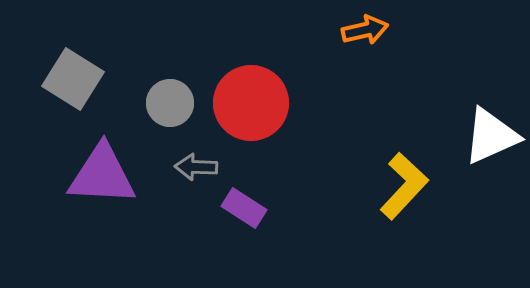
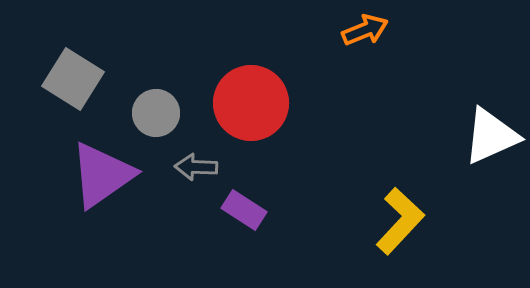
orange arrow: rotated 9 degrees counterclockwise
gray circle: moved 14 px left, 10 px down
purple triangle: rotated 38 degrees counterclockwise
yellow L-shape: moved 4 px left, 35 px down
purple rectangle: moved 2 px down
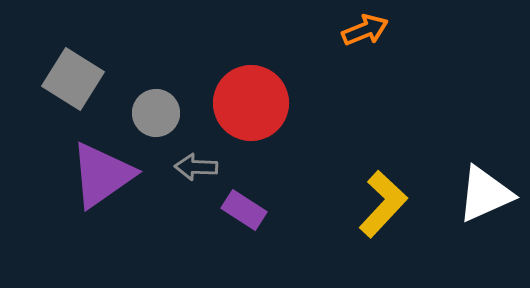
white triangle: moved 6 px left, 58 px down
yellow L-shape: moved 17 px left, 17 px up
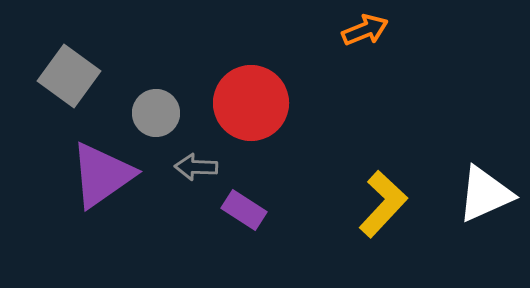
gray square: moved 4 px left, 3 px up; rotated 4 degrees clockwise
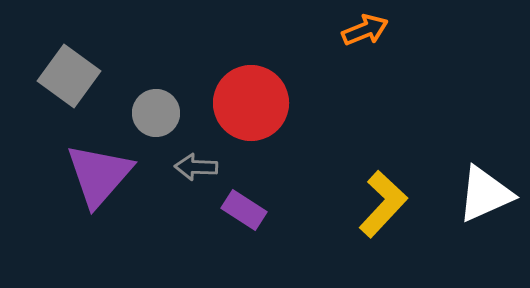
purple triangle: moved 3 px left; rotated 14 degrees counterclockwise
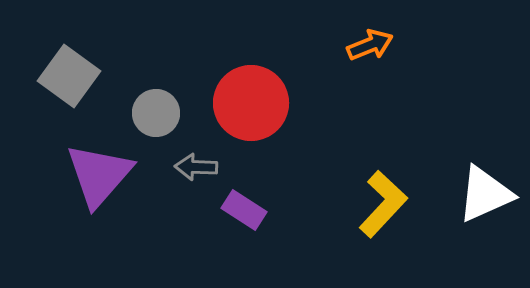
orange arrow: moved 5 px right, 15 px down
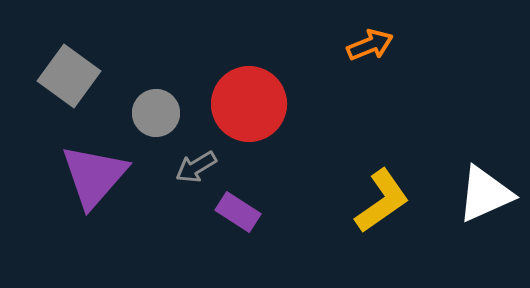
red circle: moved 2 px left, 1 px down
gray arrow: rotated 33 degrees counterclockwise
purple triangle: moved 5 px left, 1 px down
yellow L-shape: moved 1 px left, 3 px up; rotated 12 degrees clockwise
purple rectangle: moved 6 px left, 2 px down
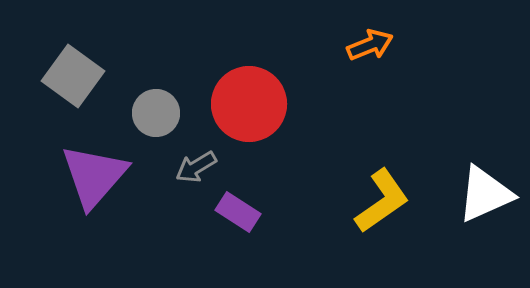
gray square: moved 4 px right
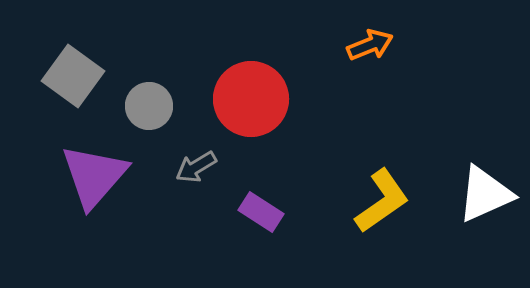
red circle: moved 2 px right, 5 px up
gray circle: moved 7 px left, 7 px up
purple rectangle: moved 23 px right
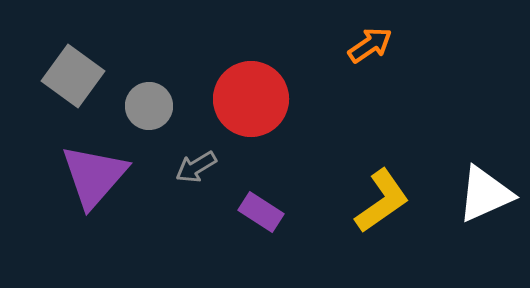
orange arrow: rotated 12 degrees counterclockwise
